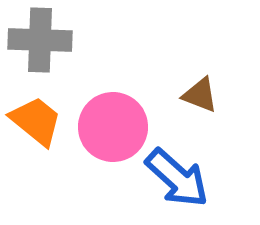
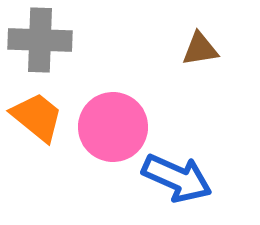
brown triangle: moved 46 px up; rotated 30 degrees counterclockwise
orange trapezoid: moved 1 px right, 4 px up
blue arrow: rotated 18 degrees counterclockwise
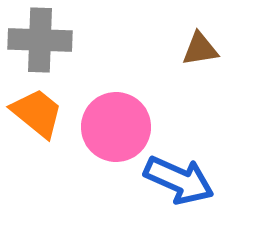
orange trapezoid: moved 4 px up
pink circle: moved 3 px right
blue arrow: moved 2 px right, 2 px down
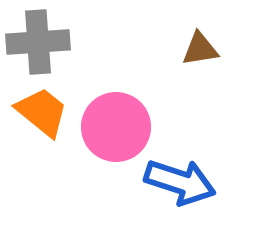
gray cross: moved 2 px left, 2 px down; rotated 6 degrees counterclockwise
orange trapezoid: moved 5 px right, 1 px up
blue arrow: moved 1 px right, 2 px down; rotated 6 degrees counterclockwise
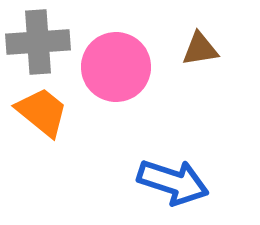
pink circle: moved 60 px up
blue arrow: moved 7 px left
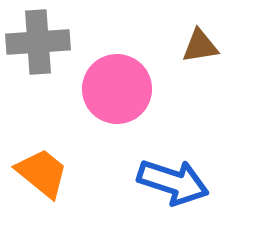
brown triangle: moved 3 px up
pink circle: moved 1 px right, 22 px down
orange trapezoid: moved 61 px down
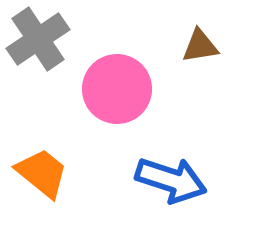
gray cross: moved 3 px up; rotated 30 degrees counterclockwise
blue arrow: moved 2 px left, 2 px up
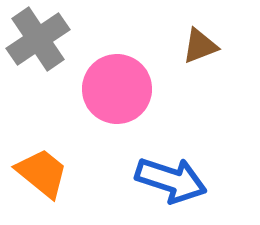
brown triangle: rotated 12 degrees counterclockwise
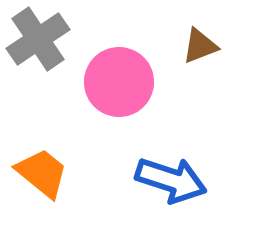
pink circle: moved 2 px right, 7 px up
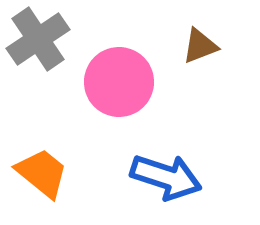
blue arrow: moved 5 px left, 3 px up
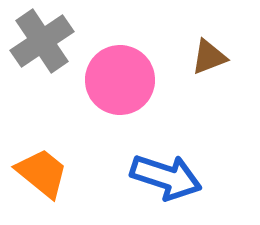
gray cross: moved 4 px right, 2 px down
brown triangle: moved 9 px right, 11 px down
pink circle: moved 1 px right, 2 px up
